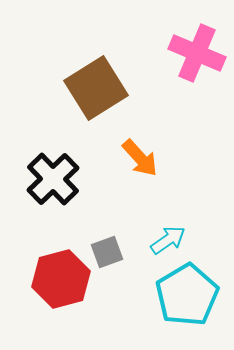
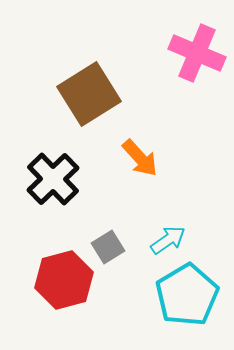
brown square: moved 7 px left, 6 px down
gray square: moved 1 px right, 5 px up; rotated 12 degrees counterclockwise
red hexagon: moved 3 px right, 1 px down
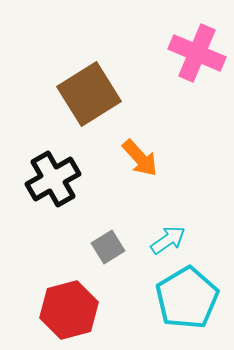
black cross: rotated 14 degrees clockwise
red hexagon: moved 5 px right, 30 px down
cyan pentagon: moved 3 px down
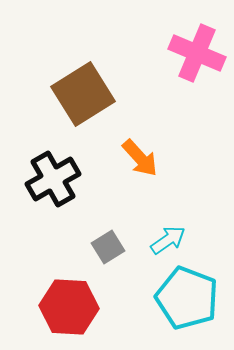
brown square: moved 6 px left
cyan pentagon: rotated 20 degrees counterclockwise
red hexagon: moved 3 px up; rotated 18 degrees clockwise
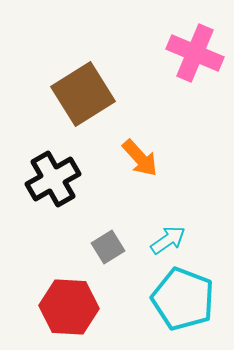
pink cross: moved 2 px left
cyan pentagon: moved 4 px left, 1 px down
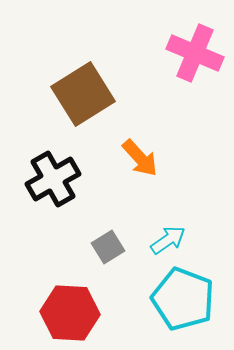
red hexagon: moved 1 px right, 6 px down
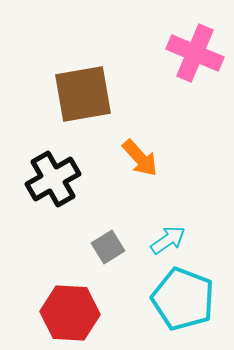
brown square: rotated 22 degrees clockwise
